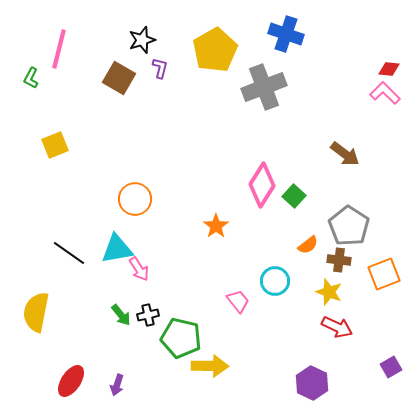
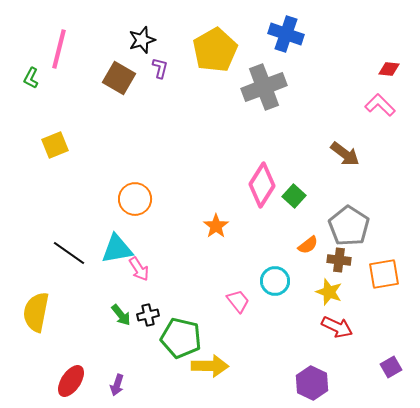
pink L-shape: moved 5 px left, 12 px down
orange square: rotated 12 degrees clockwise
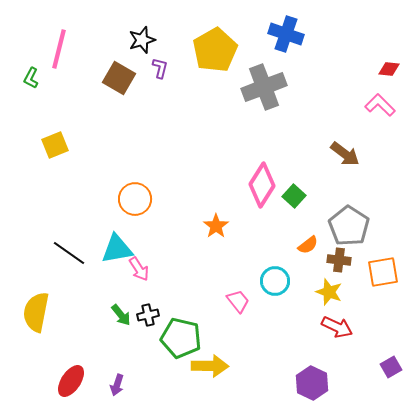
orange square: moved 1 px left, 2 px up
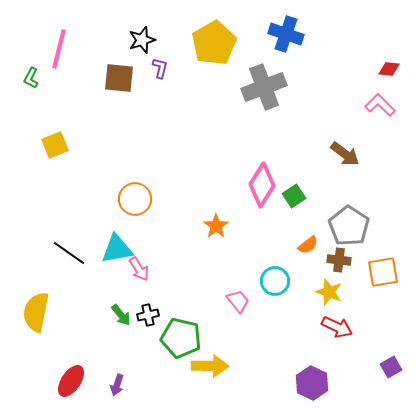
yellow pentagon: moved 1 px left, 7 px up
brown square: rotated 24 degrees counterclockwise
green square: rotated 15 degrees clockwise
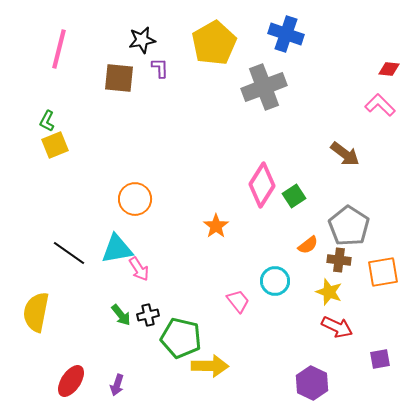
black star: rotated 8 degrees clockwise
purple L-shape: rotated 15 degrees counterclockwise
green L-shape: moved 16 px right, 43 px down
purple square: moved 11 px left, 8 px up; rotated 20 degrees clockwise
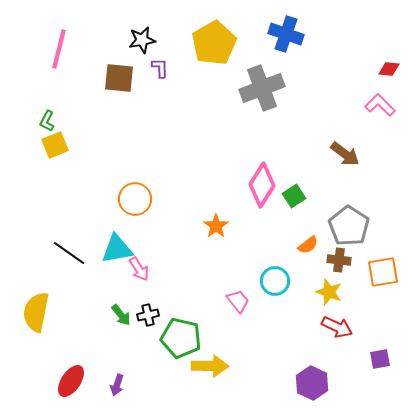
gray cross: moved 2 px left, 1 px down
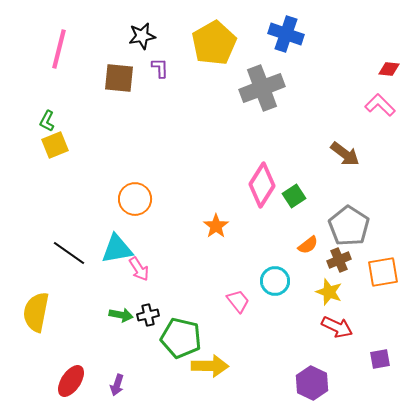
black star: moved 4 px up
brown cross: rotated 30 degrees counterclockwise
green arrow: rotated 40 degrees counterclockwise
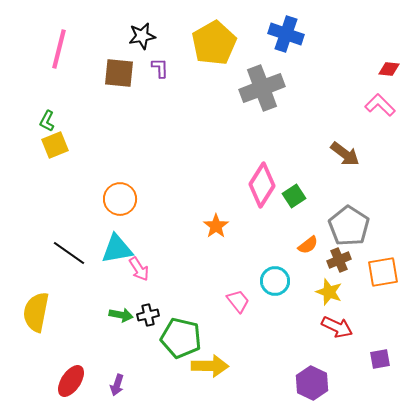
brown square: moved 5 px up
orange circle: moved 15 px left
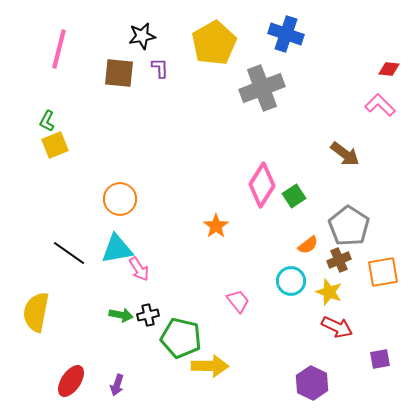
cyan circle: moved 16 px right
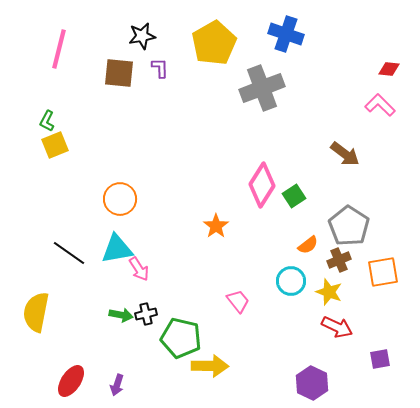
black cross: moved 2 px left, 1 px up
